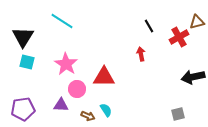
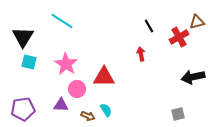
cyan square: moved 2 px right
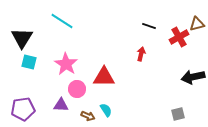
brown triangle: moved 2 px down
black line: rotated 40 degrees counterclockwise
black triangle: moved 1 px left, 1 px down
red arrow: rotated 24 degrees clockwise
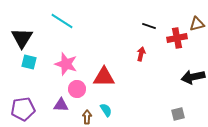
red cross: moved 2 px left, 1 px down; rotated 18 degrees clockwise
pink star: rotated 15 degrees counterclockwise
brown arrow: moved 1 px left, 1 px down; rotated 112 degrees counterclockwise
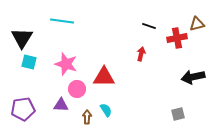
cyan line: rotated 25 degrees counterclockwise
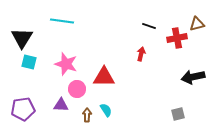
brown arrow: moved 2 px up
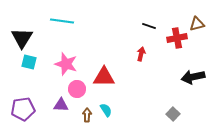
gray square: moved 5 px left; rotated 32 degrees counterclockwise
